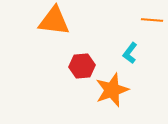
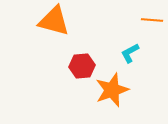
orange triangle: rotated 8 degrees clockwise
cyan L-shape: rotated 25 degrees clockwise
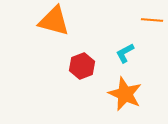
cyan L-shape: moved 5 px left
red hexagon: rotated 15 degrees counterclockwise
orange star: moved 13 px right, 4 px down; rotated 28 degrees counterclockwise
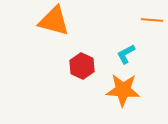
cyan L-shape: moved 1 px right, 1 px down
red hexagon: rotated 15 degrees counterclockwise
orange star: moved 2 px left, 4 px up; rotated 20 degrees counterclockwise
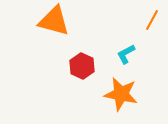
orange line: rotated 65 degrees counterclockwise
orange star: moved 2 px left, 4 px down; rotated 8 degrees clockwise
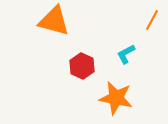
orange star: moved 5 px left, 4 px down
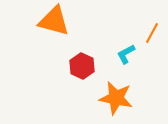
orange line: moved 13 px down
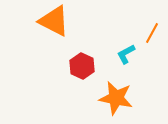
orange triangle: rotated 12 degrees clockwise
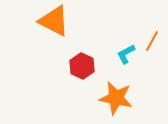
orange line: moved 8 px down
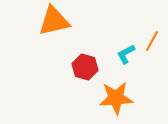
orange triangle: rotated 40 degrees counterclockwise
red hexagon: moved 3 px right, 1 px down; rotated 10 degrees counterclockwise
orange star: rotated 16 degrees counterclockwise
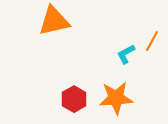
red hexagon: moved 11 px left, 32 px down; rotated 15 degrees clockwise
